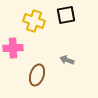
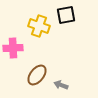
yellow cross: moved 5 px right, 5 px down
gray arrow: moved 6 px left, 25 px down
brown ellipse: rotated 20 degrees clockwise
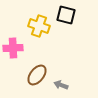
black square: rotated 24 degrees clockwise
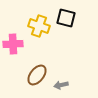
black square: moved 3 px down
pink cross: moved 4 px up
gray arrow: rotated 32 degrees counterclockwise
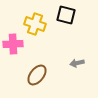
black square: moved 3 px up
yellow cross: moved 4 px left, 2 px up
gray arrow: moved 16 px right, 22 px up
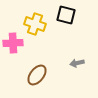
pink cross: moved 1 px up
